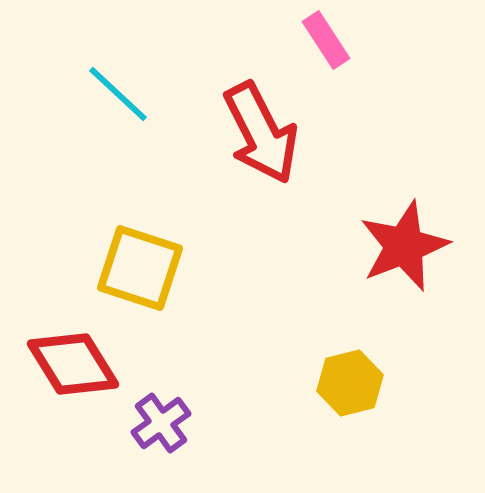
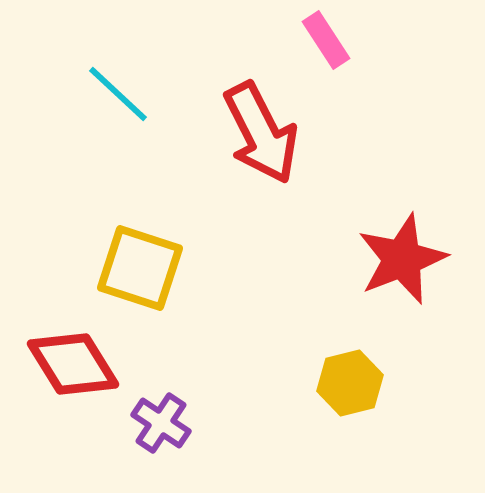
red star: moved 2 px left, 13 px down
purple cross: rotated 20 degrees counterclockwise
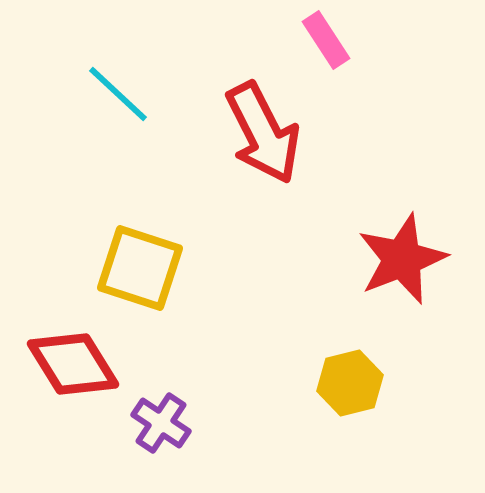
red arrow: moved 2 px right
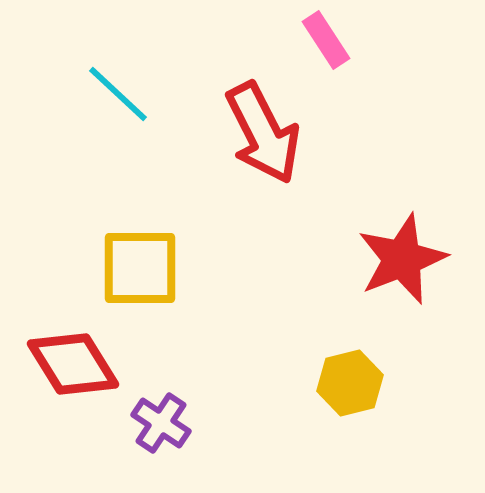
yellow square: rotated 18 degrees counterclockwise
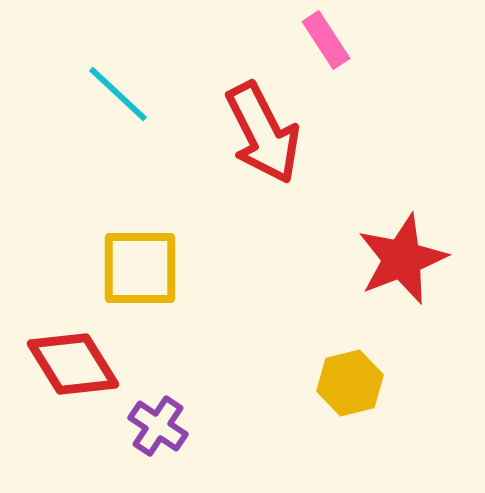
purple cross: moved 3 px left, 3 px down
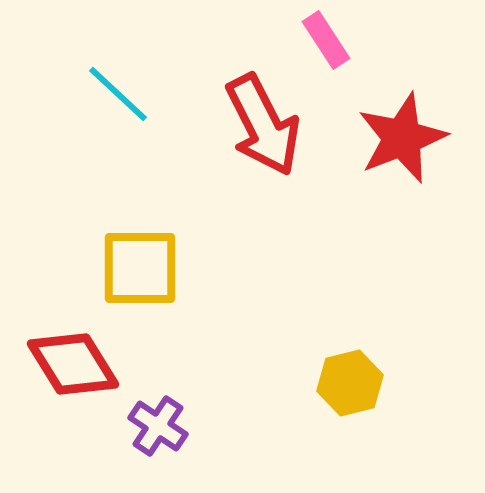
red arrow: moved 8 px up
red star: moved 121 px up
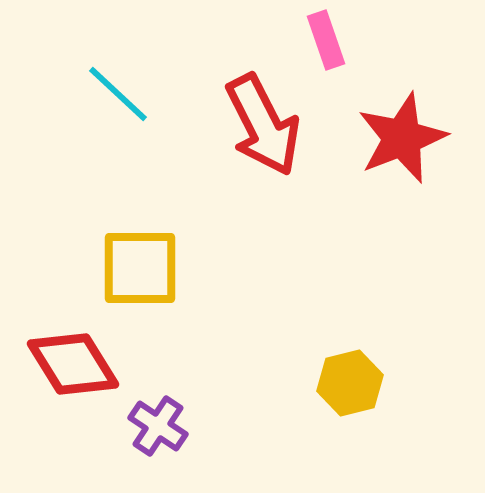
pink rectangle: rotated 14 degrees clockwise
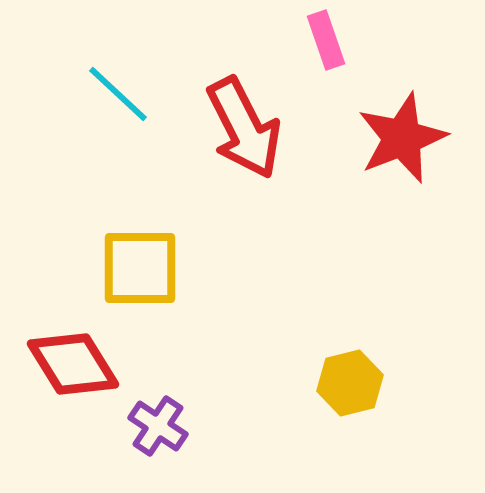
red arrow: moved 19 px left, 3 px down
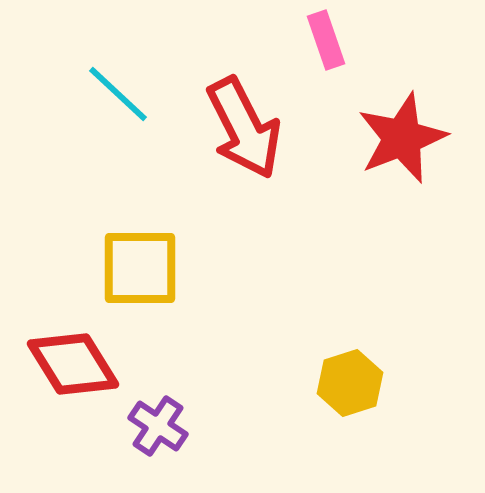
yellow hexagon: rotated 4 degrees counterclockwise
